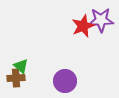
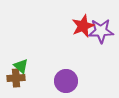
purple star: moved 11 px down
purple circle: moved 1 px right
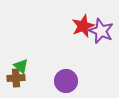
purple star: rotated 25 degrees clockwise
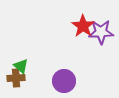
red star: rotated 15 degrees counterclockwise
purple star: moved 1 px down; rotated 25 degrees counterclockwise
purple circle: moved 2 px left
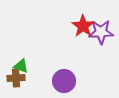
green triangle: rotated 21 degrees counterclockwise
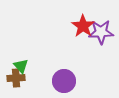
green triangle: rotated 28 degrees clockwise
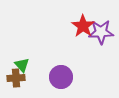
green triangle: moved 1 px right, 1 px up
purple circle: moved 3 px left, 4 px up
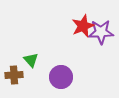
red star: rotated 15 degrees clockwise
green triangle: moved 9 px right, 5 px up
brown cross: moved 2 px left, 3 px up
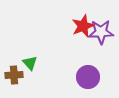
green triangle: moved 1 px left, 3 px down
purple circle: moved 27 px right
